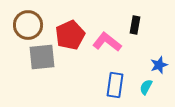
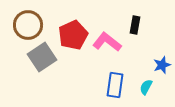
red pentagon: moved 3 px right
gray square: rotated 28 degrees counterclockwise
blue star: moved 3 px right
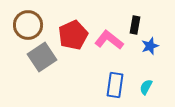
pink L-shape: moved 2 px right, 2 px up
blue star: moved 12 px left, 19 px up
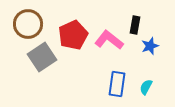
brown circle: moved 1 px up
blue rectangle: moved 2 px right, 1 px up
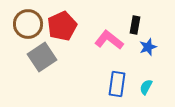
red pentagon: moved 11 px left, 9 px up
blue star: moved 2 px left, 1 px down
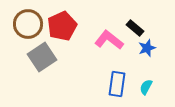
black rectangle: moved 3 px down; rotated 60 degrees counterclockwise
blue star: moved 1 px left, 1 px down
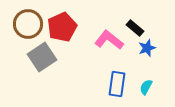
red pentagon: moved 1 px down
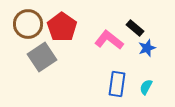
red pentagon: rotated 12 degrees counterclockwise
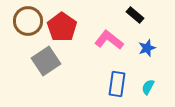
brown circle: moved 3 px up
black rectangle: moved 13 px up
gray square: moved 4 px right, 4 px down
cyan semicircle: moved 2 px right
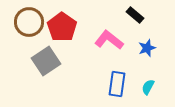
brown circle: moved 1 px right, 1 px down
